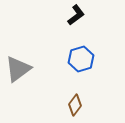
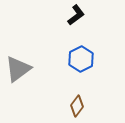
blue hexagon: rotated 10 degrees counterclockwise
brown diamond: moved 2 px right, 1 px down
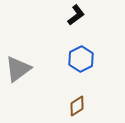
brown diamond: rotated 20 degrees clockwise
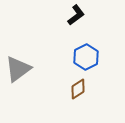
blue hexagon: moved 5 px right, 2 px up
brown diamond: moved 1 px right, 17 px up
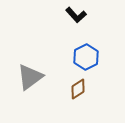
black L-shape: rotated 85 degrees clockwise
gray triangle: moved 12 px right, 8 px down
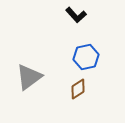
blue hexagon: rotated 15 degrees clockwise
gray triangle: moved 1 px left
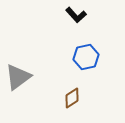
gray triangle: moved 11 px left
brown diamond: moved 6 px left, 9 px down
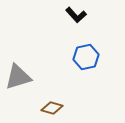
gray triangle: rotated 20 degrees clockwise
brown diamond: moved 20 px left, 10 px down; rotated 50 degrees clockwise
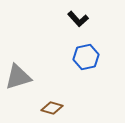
black L-shape: moved 2 px right, 4 px down
